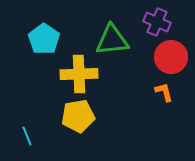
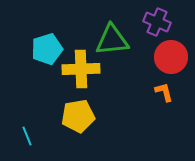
cyan pentagon: moved 3 px right, 10 px down; rotated 20 degrees clockwise
yellow cross: moved 2 px right, 5 px up
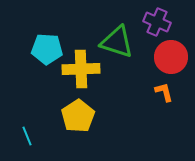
green triangle: moved 5 px right, 2 px down; rotated 24 degrees clockwise
cyan pentagon: rotated 20 degrees clockwise
yellow pentagon: rotated 24 degrees counterclockwise
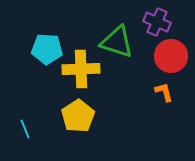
red circle: moved 1 px up
cyan line: moved 2 px left, 7 px up
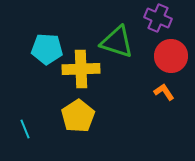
purple cross: moved 1 px right, 4 px up
orange L-shape: rotated 20 degrees counterclockwise
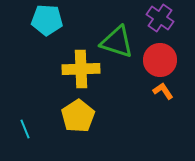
purple cross: moved 2 px right; rotated 12 degrees clockwise
cyan pentagon: moved 29 px up
red circle: moved 11 px left, 4 px down
orange L-shape: moved 1 px left, 1 px up
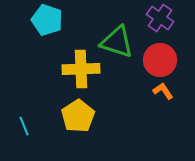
cyan pentagon: rotated 16 degrees clockwise
cyan line: moved 1 px left, 3 px up
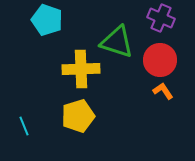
purple cross: moved 1 px right; rotated 12 degrees counterclockwise
yellow pentagon: rotated 16 degrees clockwise
